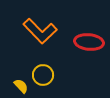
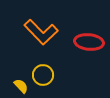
orange L-shape: moved 1 px right, 1 px down
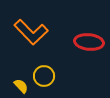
orange L-shape: moved 10 px left
yellow circle: moved 1 px right, 1 px down
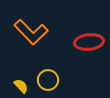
red ellipse: rotated 12 degrees counterclockwise
yellow circle: moved 4 px right, 4 px down
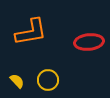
orange L-shape: rotated 56 degrees counterclockwise
yellow semicircle: moved 4 px left, 5 px up
